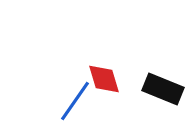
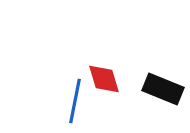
blue line: rotated 24 degrees counterclockwise
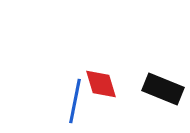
red diamond: moved 3 px left, 5 px down
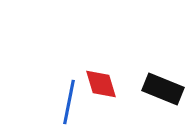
blue line: moved 6 px left, 1 px down
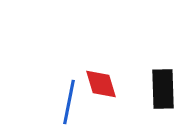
black rectangle: rotated 66 degrees clockwise
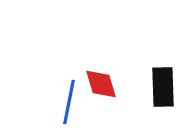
black rectangle: moved 2 px up
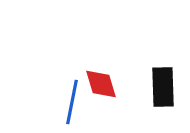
blue line: moved 3 px right
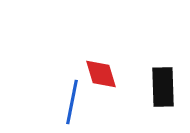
red diamond: moved 10 px up
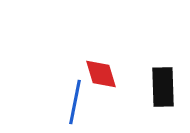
blue line: moved 3 px right
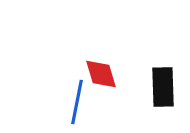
blue line: moved 2 px right
